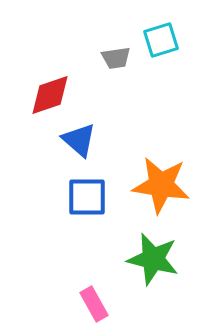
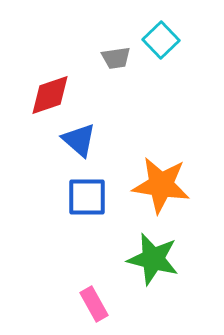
cyan square: rotated 27 degrees counterclockwise
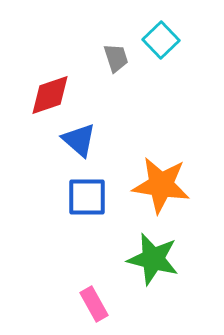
gray trapezoid: rotated 100 degrees counterclockwise
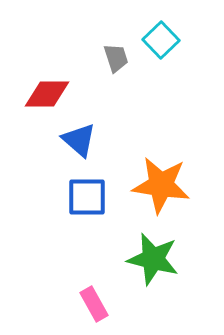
red diamond: moved 3 px left, 1 px up; rotated 18 degrees clockwise
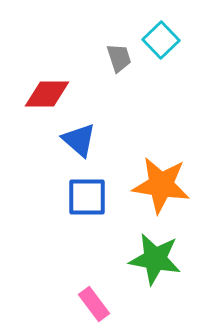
gray trapezoid: moved 3 px right
green star: moved 2 px right; rotated 4 degrees counterclockwise
pink rectangle: rotated 8 degrees counterclockwise
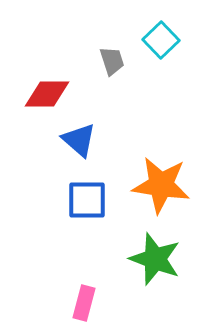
gray trapezoid: moved 7 px left, 3 px down
blue square: moved 3 px down
green star: rotated 10 degrees clockwise
pink rectangle: moved 10 px left, 1 px up; rotated 52 degrees clockwise
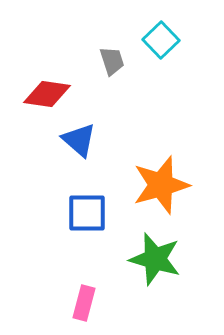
red diamond: rotated 9 degrees clockwise
orange star: rotated 24 degrees counterclockwise
blue square: moved 13 px down
green star: rotated 4 degrees counterclockwise
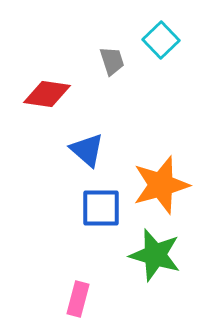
blue triangle: moved 8 px right, 10 px down
blue square: moved 14 px right, 5 px up
green star: moved 4 px up
pink rectangle: moved 6 px left, 4 px up
